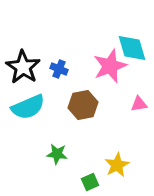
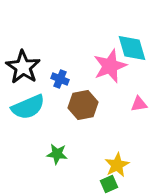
blue cross: moved 1 px right, 10 px down
green square: moved 19 px right, 2 px down
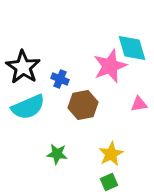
yellow star: moved 6 px left, 11 px up
green square: moved 2 px up
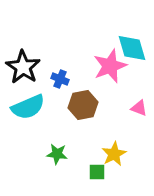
pink triangle: moved 4 px down; rotated 30 degrees clockwise
yellow star: moved 3 px right
green square: moved 12 px left, 10 px up; rotated 24 degrees clockwise
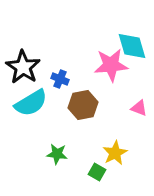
cyan diamond: moved 2 px up
pink star: moved 1 px right, 1 px up; rotated 16 degrees clockwise
cyan semicircle: moved 3 px right, 4 px up; rotated 8 degrees counterclockwise
yellow star: moved 1 px right, 1 px up
green square: rotated 30 degrees clockwise
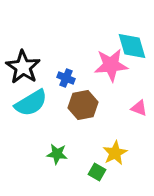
blue cross: moved 6 px right, 1 px up
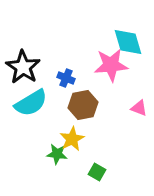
cyan diamond: moved 4 px left, 4 px up
yellow star: moved 43 px left, 14 px up
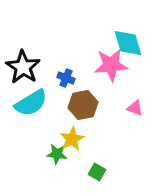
cyan diamond: moved 1 px down
pink triangle: moved 4 px left
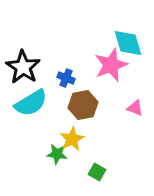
pink star: rotated 16 degrees counterclockwise
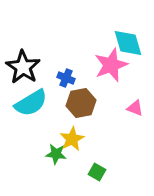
brown hexagon: moved 2 px left, 2 px up
green star: moved 1 px left
